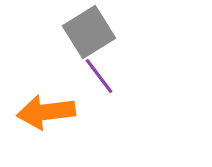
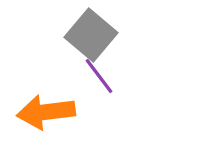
gray square: moved 2 px right, 3 px down; rotated 18 degrees counterclockwise
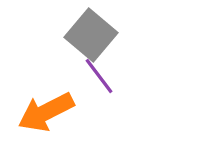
orange arrow: rotated 20 degrees counterclockwise
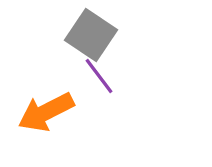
gray square: rotated 6 degrees counterclockwise
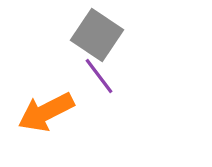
gray square: moved 6 px right
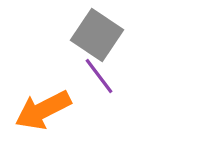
orange arrow: moved 3 px left, 2 px up
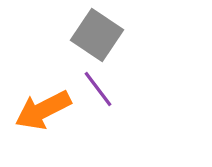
purple line: moved 1 px left, 13 px down
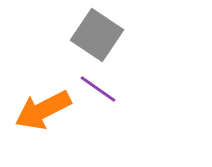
purple line: rotated 18 degrees counterclockwise
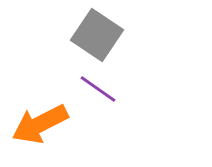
orange arrow: moved 3 px left, 14 px down
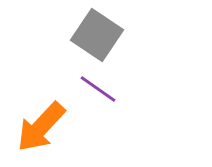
orange arrow: moved 1 px right, 3 px down; rotated 20 degrees counterclockwise
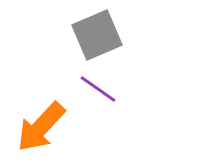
gray square: rotated 33 degrees clockwise
